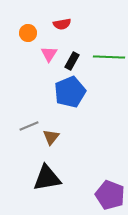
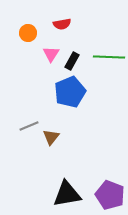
pink triangle: moved 2 px right
black triangle: moved 20 px right, 16 px down
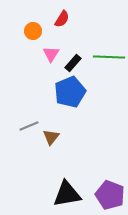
red semicircle: moved 5 px up; rotated 48 degrees counterclockwise
orange circle: moved 5 px right, 2 px up
black rectangle: moved 1 px right, 2 px down; rotated 12 degrees clockwise
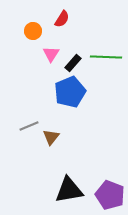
green line: moved 3 px left
black triangle: moved 2 px right, 4 px up
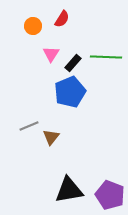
orange circle: moved 5 px up
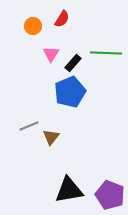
green line: moved 4 px up
